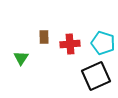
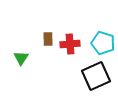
brown rectangle: moved 4 px right, 2 px down
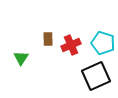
red cross: moved 1 px right, 1 px down; rotated 18 degrees counterclockwise
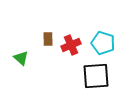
green triangle: rotated 21 degrees counterclockwise
black square: rotated 20 degrees clockwise
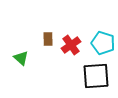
red cross: rotated 12 degrees counterclockwise
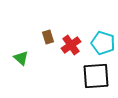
brown rectangle: moved 2 px up; rotated 16 degrees counterclockwise
